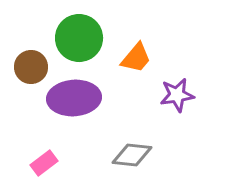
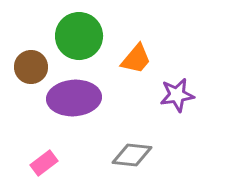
green circle: moved 2 px up
orange trapezoid: moved 1 px down
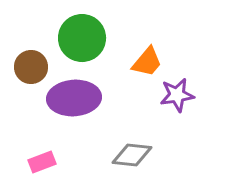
green circle: moved 3 px right, 2 px down
orange trapezoid: moved 11 px right, 3 px down
pink rectangle: moved 2 px left, 1 px up; rotated 16 degrees clockwise
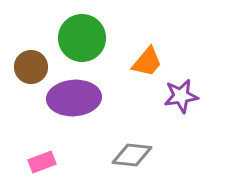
purple star: moved 4 px right, 1 px down
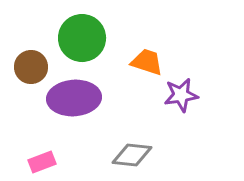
orange trapezoid: rotated 112 degrees counterclockwise
purple star: moved 1 px up
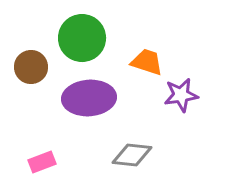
purple ellipse: moved 15 px right
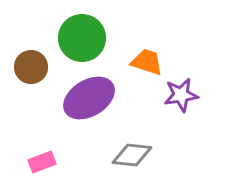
purple ellipse: rotated 27 degrees counterclockwise
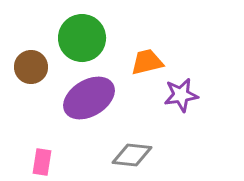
orange trapezoid: rotated 32 degrees counterclockwise
pink rectangle: rotated 60 degrees counterclockwise
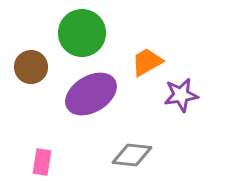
green circle: moved 5 px up
orange trapezoid: rotated 16 degrees counterclockwise
purple ellipse: moved 2 px right, 4 px up
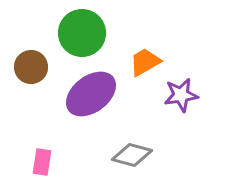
orange trapezoid: moved 2 px left
purple ellipse: rotated 6 degrees counterclockwise
gray diamond: rotated 9 degrees clockwise
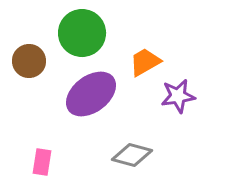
brown circle: moved 2 px left, 6 px up
purple star: moved 3 px left, 1 px down
